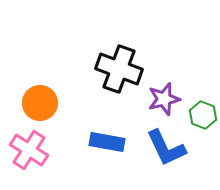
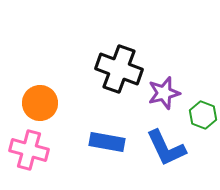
purple star: moved 6 px up
pink cross: rotated 18 degrees counterclockwise
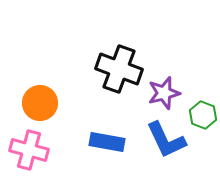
blue L-shape: moved 8 px up
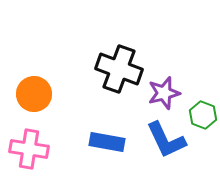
orange circle: moved 6 px left, 9 px up
pink cross: moved 1 px up; rotated 6 degrees counterclockwise
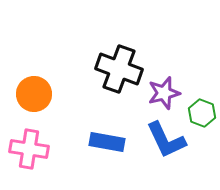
green hexagon: moved 1 px left, 2 px up
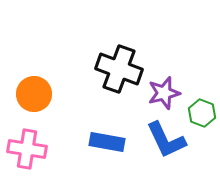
pink cross: moved 2 px left
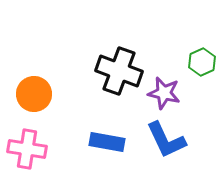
black cross: moved 2 px down
purple star: rotated 28 degrees clockwise
green hexagon: moved 51 px up; rotated 16 degrees clockwise
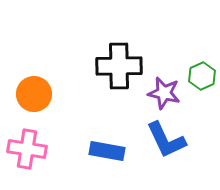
green hexagon: moved 14 px down
black cross: moved 5 px up; rotated 21 degrees counterclockwise
blue rectangle: moved 9 px down
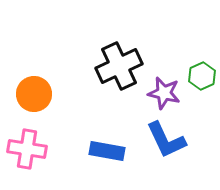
black cross: rotated 24 degrees counterclockwise
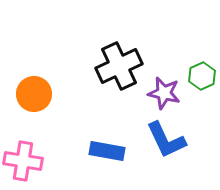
pink cross: moved 4 px left, 12 px down
